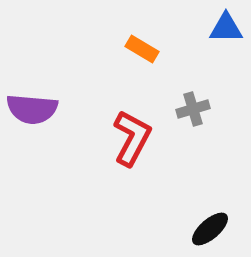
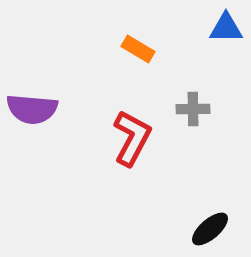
orange rectangle: moved 4 px left
gray cross: rotated 16 degrees clockwise
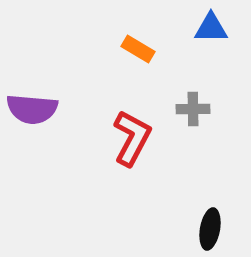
blue triangle: moved 15 px left
black ellipse: rotated 39 degrees counterclockwise
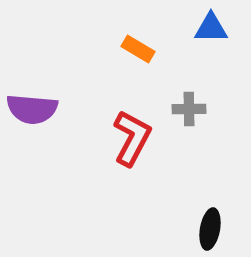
gray cross: moved 4 px left
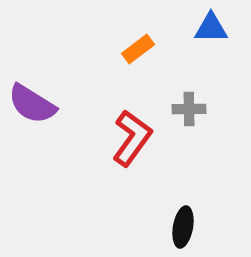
orange rectangle: rotated 68 degrees counterclockwise
purple semicircle: moved 5 px up; rotated 27 degrees clockwise
red L-shape: rotated 8 degrees clockwise
black ellipse: moved 27 px left, 2 px up
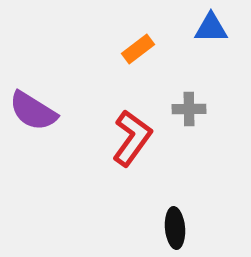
purple semicircle: moved 1 px right, 7 px down
black ellipse: moved 8 px left, 1 px down; rotated 15 degrees counterclockwise
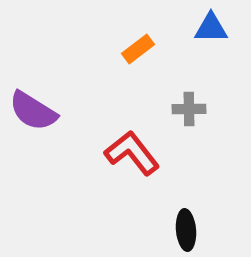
red L-shape: moved 15 px down; rotated 74 degrees counterclockwise
black ellipse: moved 11 px right, 2 px down
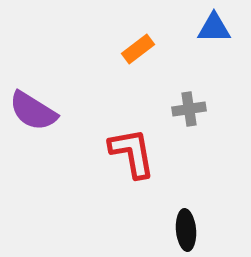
blue triangle: moved 3 px right
gray cross: rotated 8 degrees counterclockwise
red L-shape: rotated 28 degrees clockwise
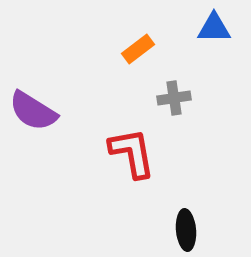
gray cross: moved 15 px left, 11 px up
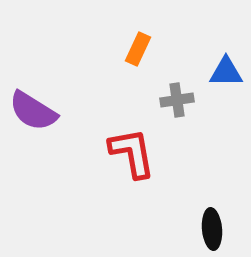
blue triangle: moved 12 px right, 44 px down
orange rectangle: rotated 28 degrees counterclockwise
gray cross: moved 3 px right, 2 px down
black ellipse: moved 26 px right, 1 px up
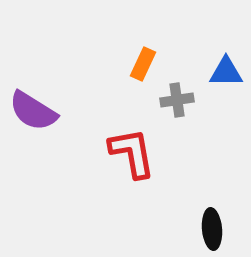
orange rectangle: moved 5 px right, 15 px down
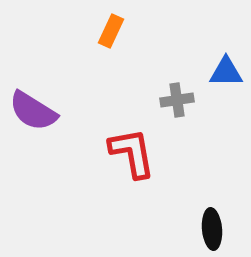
orange rectangle: moved 32 px left, 33 px up
